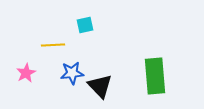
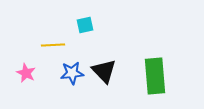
pink star: rotated 18 degrees counterclockwise
black triangle: moved 4 px right, 15 px up
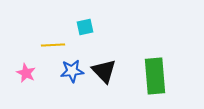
cyan square: moved 2 px down
blue star: moved 2 px up
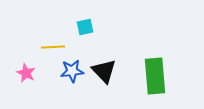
yellow line: moved 2 px down
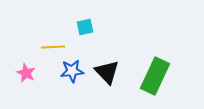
black triangle: moved 3 px right, 1 px down
green rectangle: rotated 30 degrees clockwise
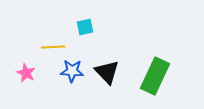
blue star: rotated 10 degrees clockwise
